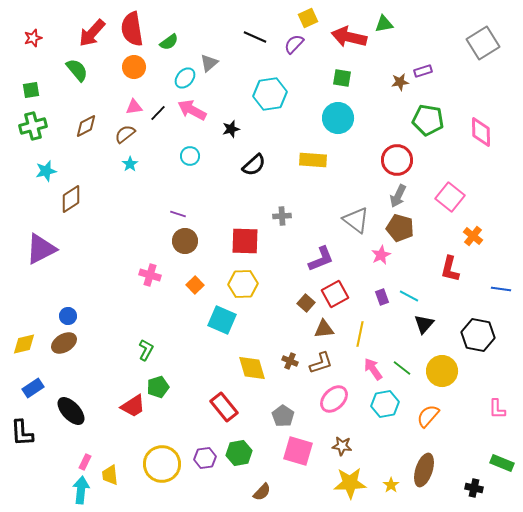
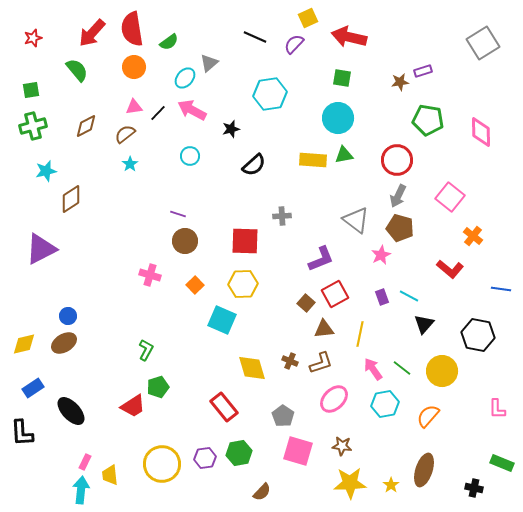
green triangle at (384, 24): moved 40 px left, 131 px down
red L-shape at (450, 269): rotated 64 degrees counterclockwise
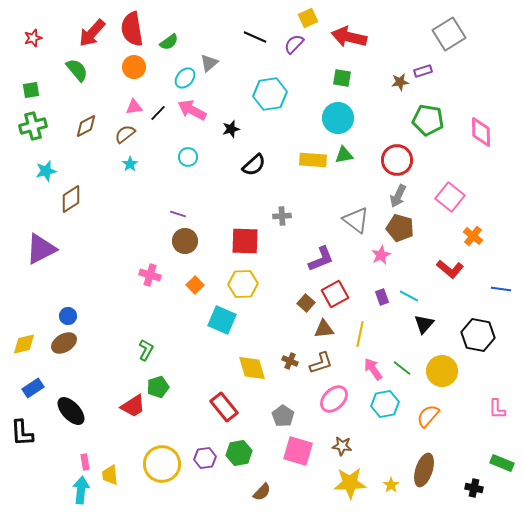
gray square at (483, 43): moved 34 px left, 9 px up
cyan circle at (190, 156): moved 2 px left, 1 px down
pink rectangle at (85, 462): rotated 35 degrees counterclockwise
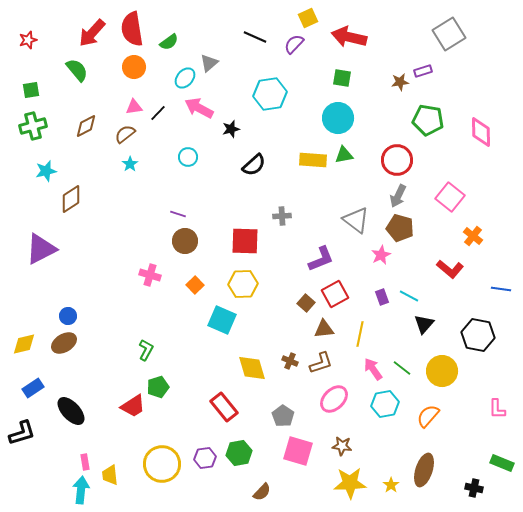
red star at (33, 38): moved 5 px left, 2 px down
pink arrow at (192, 110): moved 7 px right, 2 px up
black L-shape at (22, 433): rotated 104 degrees counterclockwise
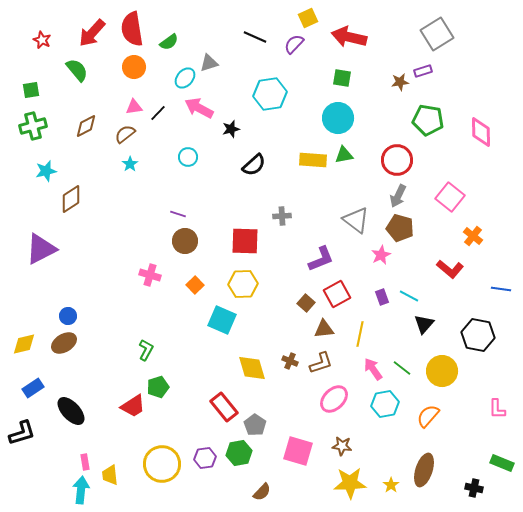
gray square at (449, 34): moved 12 px left
red star at (28, 40): moved 14 px right; rotated 30 degrees counterclockwise
gray triangle at (209, 63): rotated 24 degrees clockwise
red square at (335, 294): moved 2 px right
gray pentagon at (283, 416): moved 28 px left, 9 px down
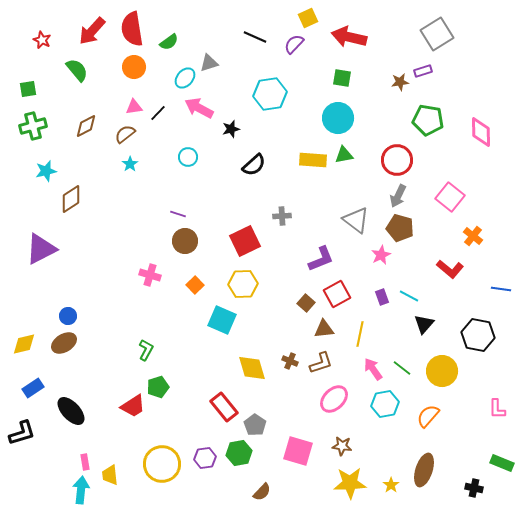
red arrow at (92, 33): moved 2 px up
green square at (31, 90): moved 3 px left, 1 px up
red square at (245, 241): rotated 28 degrees counterclockwise
